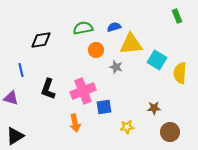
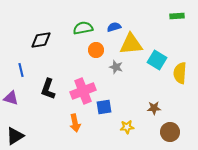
green rectangle: rotated 72 degrees counterclockwise
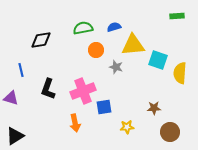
yellow triangle: moved 2 px right, 1 px down
cyan square: moved 1 px right; rotated 12 degrees counterclockwise
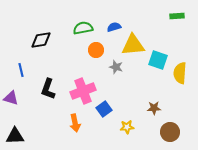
blue square: moved 2 px down; rotated 28 degrees counterclockwise
black triangle: rotated 30 degrees clockwise
